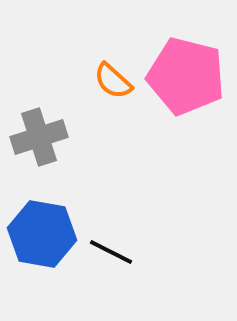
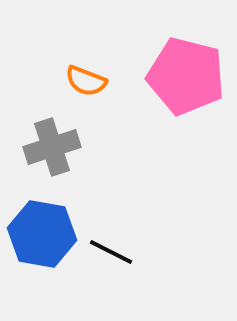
orange semicircle: moved 27 px left; rotated 21 degrees counterclockwise
gray cross: moved 13 px right, 10 px down
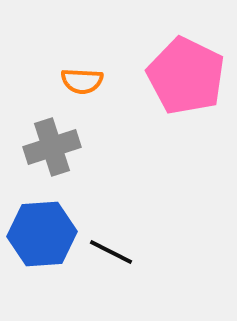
pink pentagon: rotated 12 degrees clockwise
orange semicircle: moved 4 px left; rotated 18 degrees counterclockwise
blue hexagon: rotated 14 degrees counterclockwise
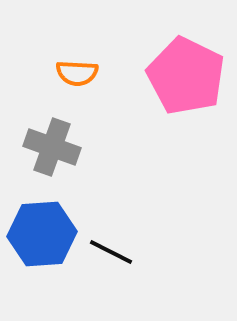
orange semicircle: moved 5 px left, 8 px up
gray cross: rotated 38 degrees clockwise
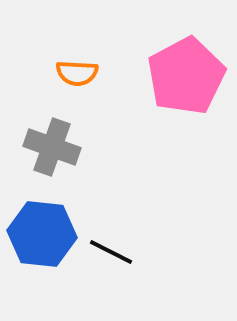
pink pentagon: rotated 18 degrees clockwise
blue hexagon: rotated 10 degrees clockwise
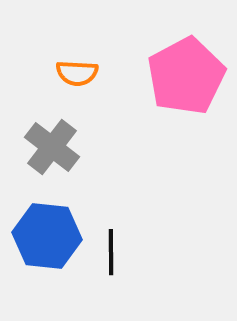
gray cross: rotated 18 degrees clockwise
blue hexagon: moved 5 px right, 2 px down
black line: rotated 63 degrees clockwise
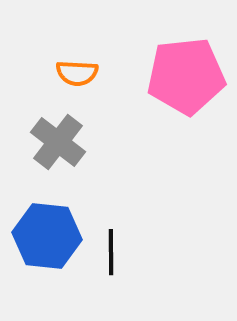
pink pentagon: rotated 22 degrees clockwise
gray cross: moved 6 px right, 5 px up
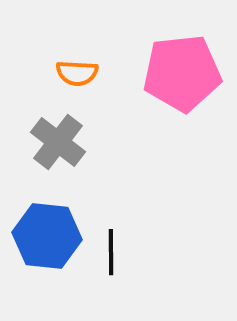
pink pentagon: moved 4 px left, 3 px up
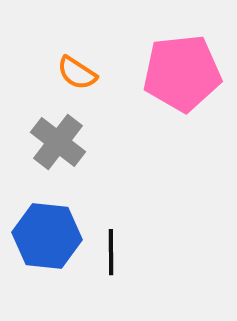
orange semicircle: rotated 30 degrees clockwise
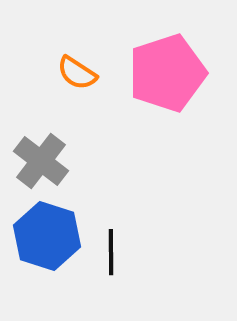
pink pentagon: moved 15 px left; rotated 12 degrees counterclockwise
gray cross: moved 17 px left, 19 px down
blue hexagon: rotated 12 degrees clockwise
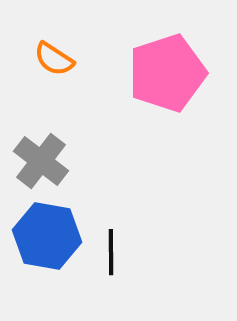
orange semicircle: moved 23 px left, 14 px up
blue hexagon: rotated 8 degrees counterclockwise
